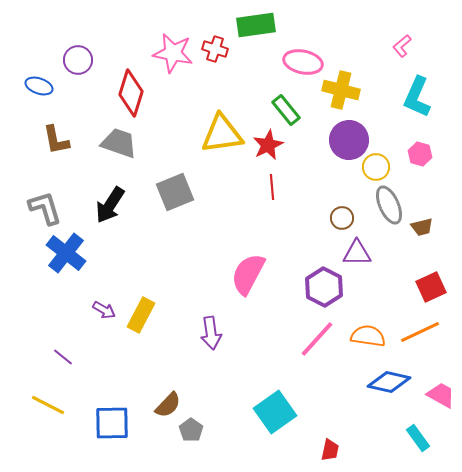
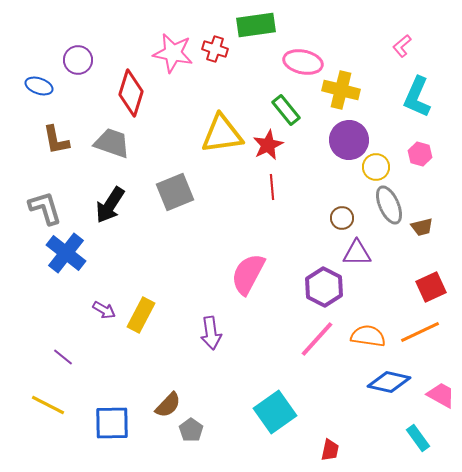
gray trapezoid at (119, 143): moved 7 px left
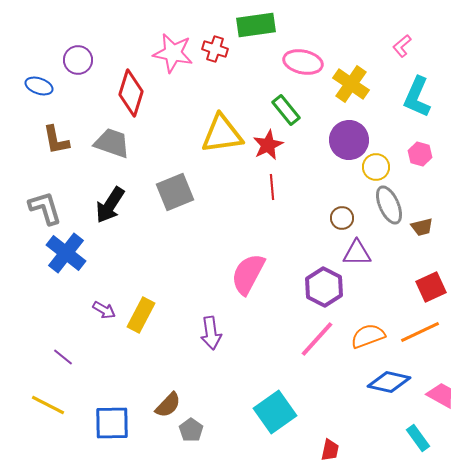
yellow cross at (341, 90): moved 10 px right, 6 px up; rotated 21 degrees clockwise
orange semicircle at (368, 336): rotated 28 degrees counterclockwise
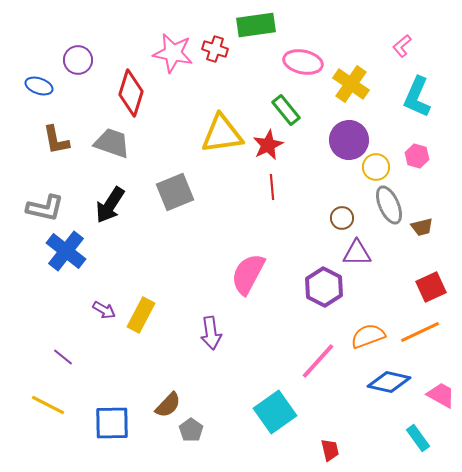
pink hexagon at (420, 154): moved 3 px left, 2 px down
gray L-shape at (45, 208): rotated 120 degrees clockwise
blue cross at (66, 253): moved 2 px up
pink line at (317, 339): moved 1 px right, 22 px down
red trapezoid at (330, 450): rotated 25 degrees counterclockwise
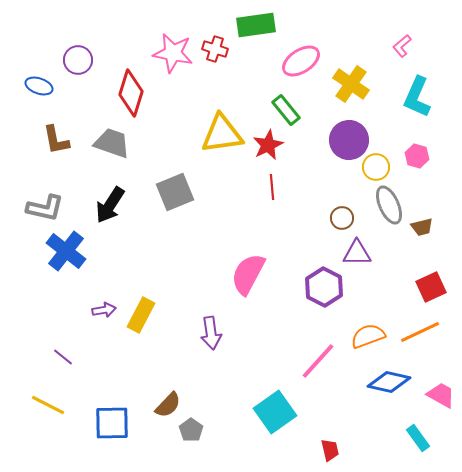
pink ellipse at (303, 62): moved 2 px left, 1 px up; rotated 45 degrees counterclockwise
purple arrow at (104, 310): rotated 40 degrees counterclockwise
